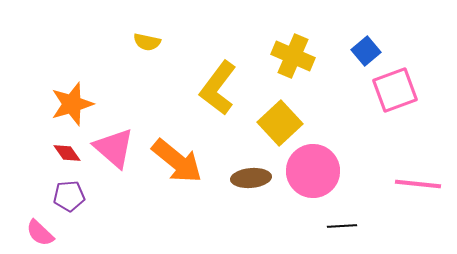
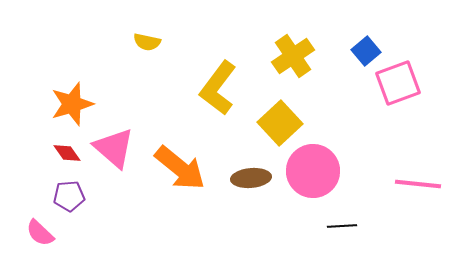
yellow cross: rotated 33 degrees clockwise
pink square: moved 3 px right, 7 px up
orange arrow: moved 3 px right, 7 px down
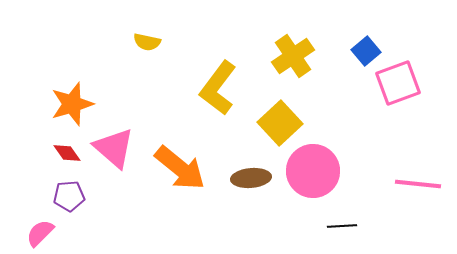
pink semicircle: rotated 92 degrees clockwise
